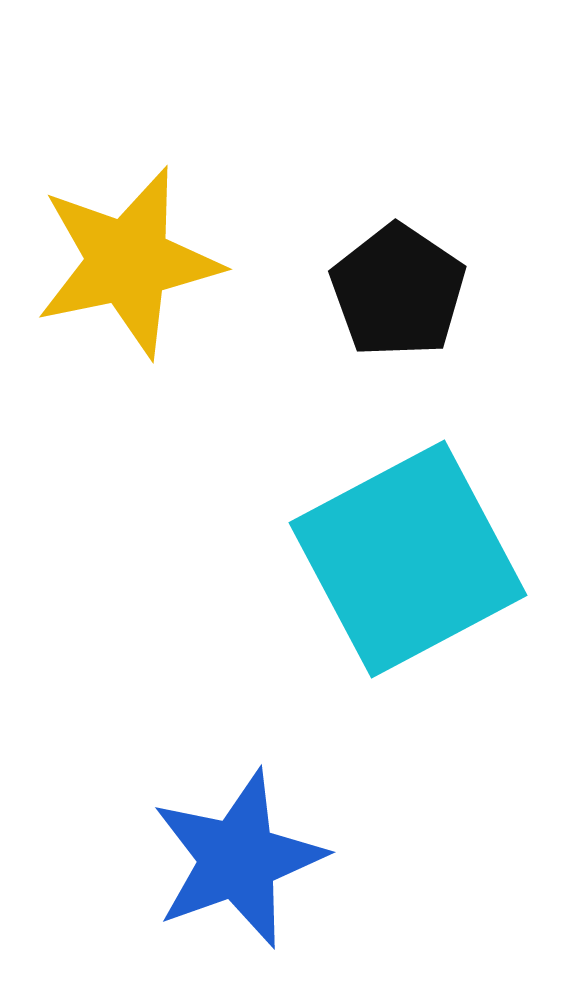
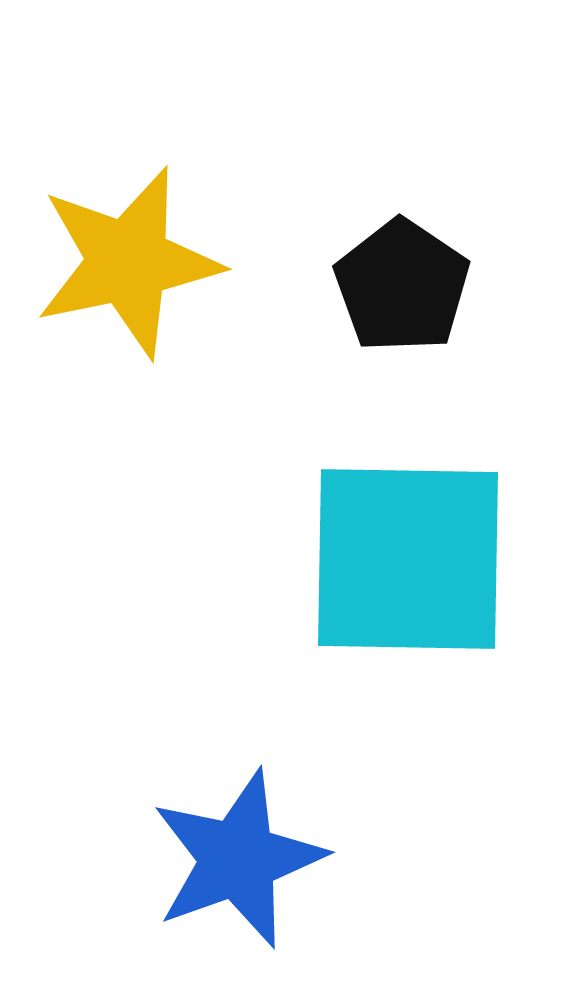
black pentagon: moved 4 px right, 5 px up
cyan square: rotated 29 degrees clockwise
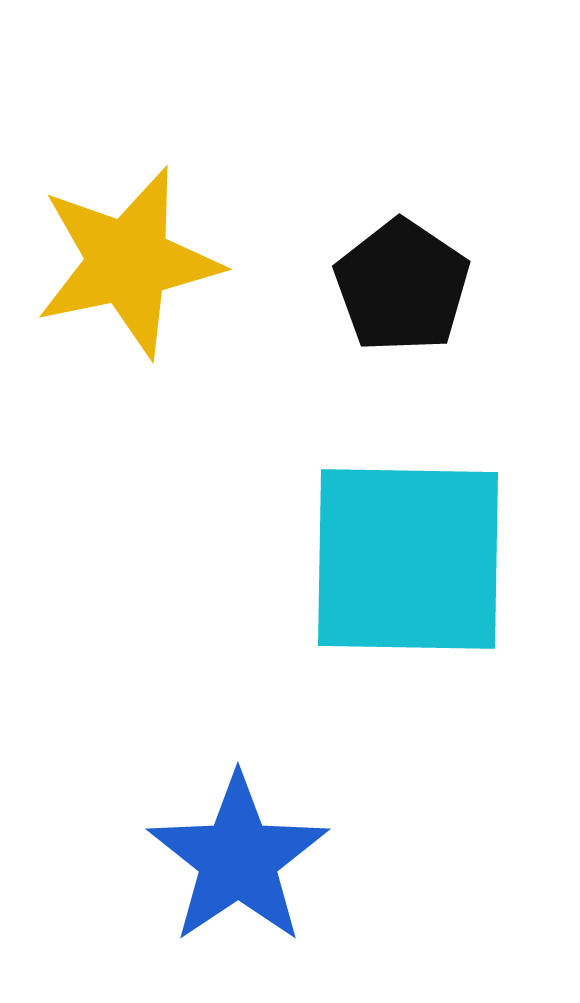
blue star: rotated 14 degrees counterclockwise
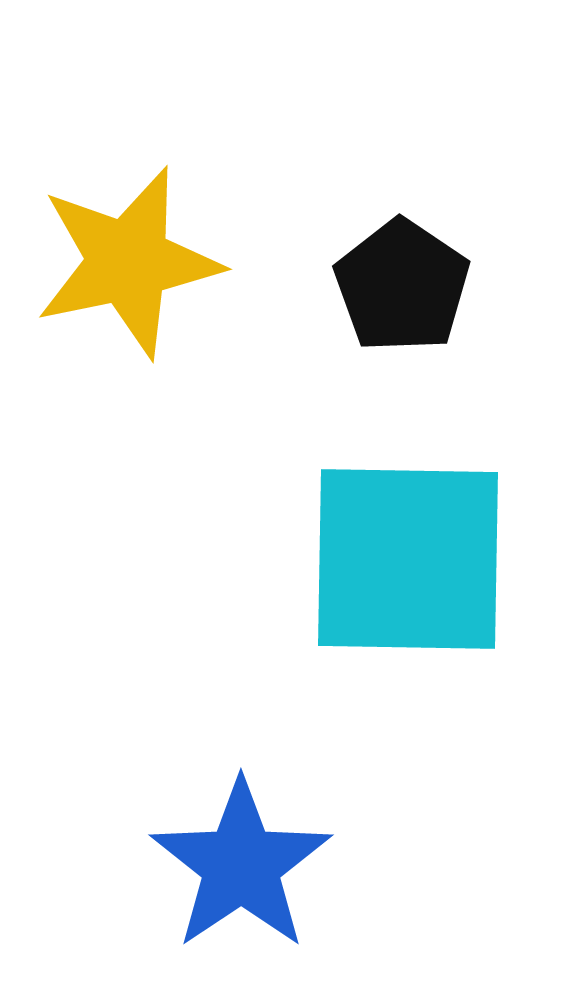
blue star: moved 3 px right, 6 px down
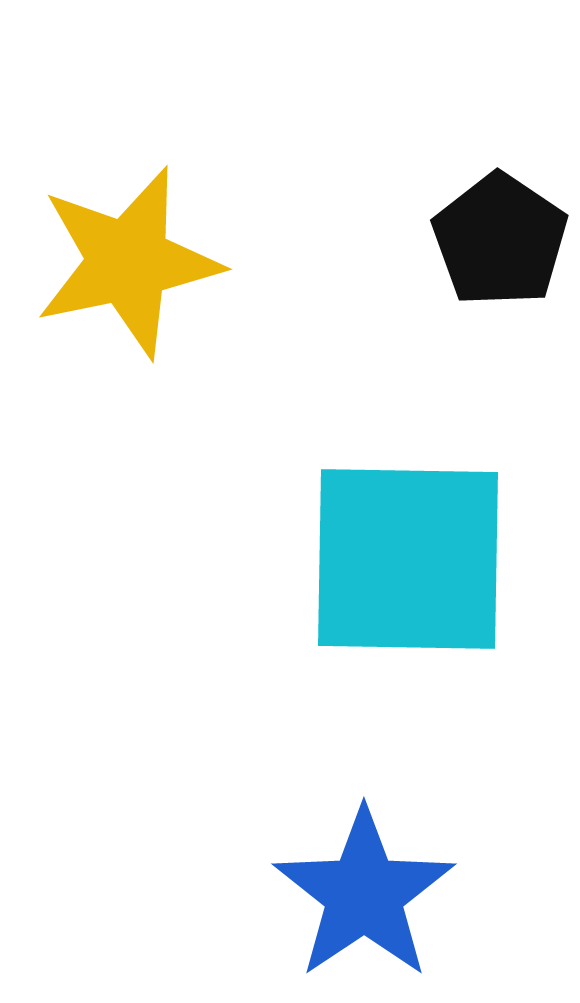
black pentagon: moved 98 px right, 46 px up
blue star: moved 123 px right, 29 px down
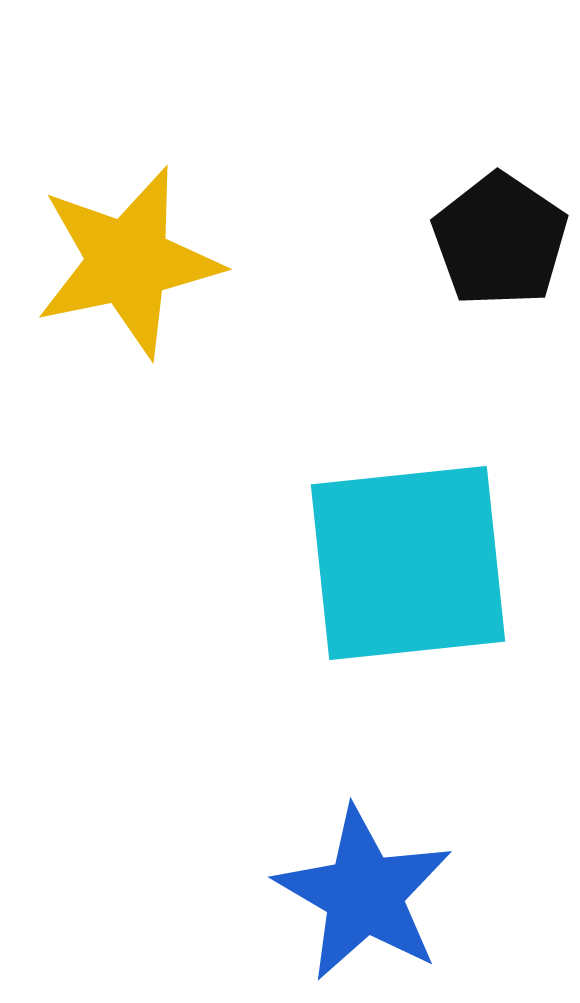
cyan square: moved 4 px down; rotated 7 degrees counterclockwise
blue star: rotated 8 degrees counterclockwise
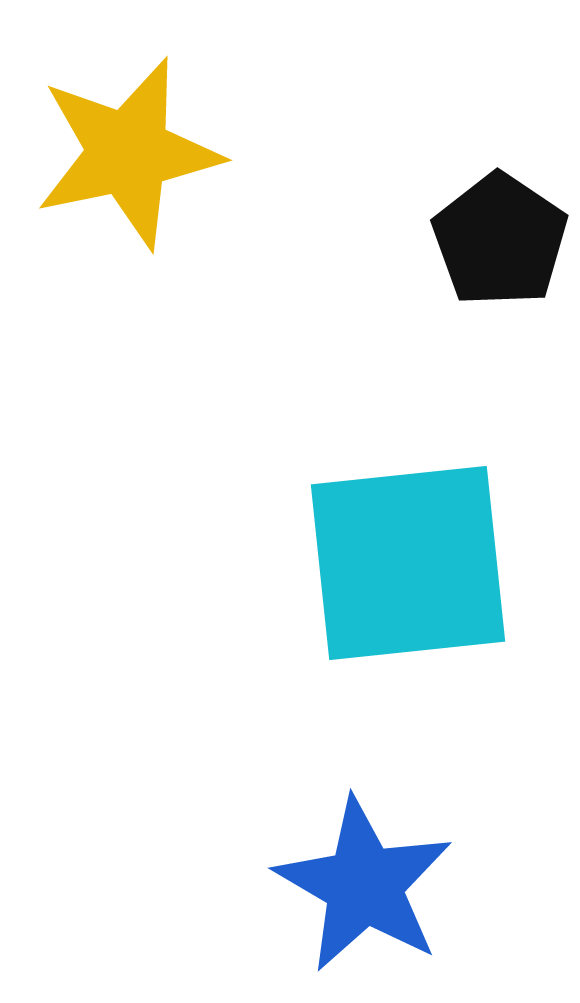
yellow star: moved 109 px up
blue star: moved 9 px up
